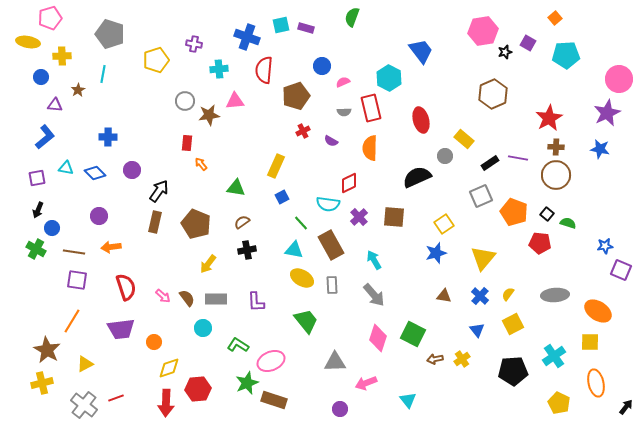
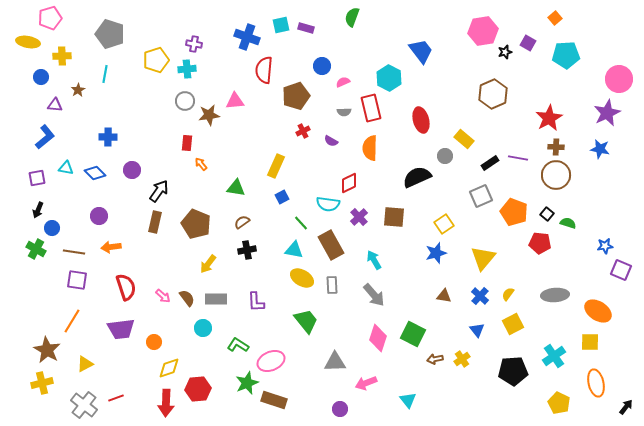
cyan cross at (219, 69): moved 32 px left
cyan line at (103, 74): moved 2 px right
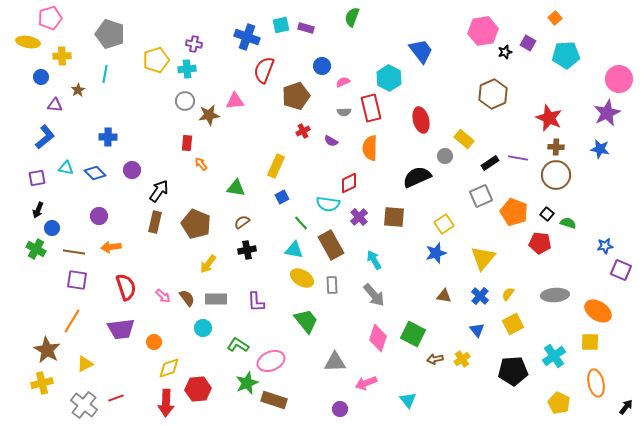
red semicircle at (264, 70): rotated 16 degrees clockwise
red star at (549, 118): rotated 20 degrees counterclockwise
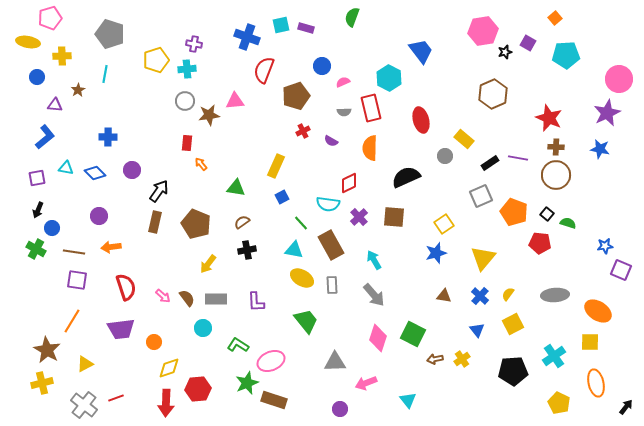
blue circle at (41, 77): moved 4 px left
black semicircle at (417, 177): moved 11 px left
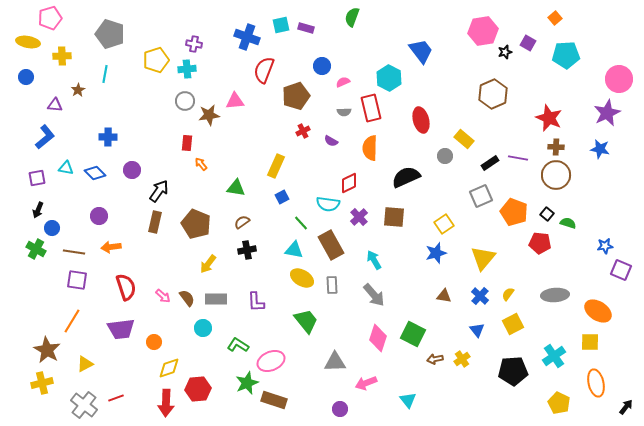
blue circle at (37, 77): moved 11 px left
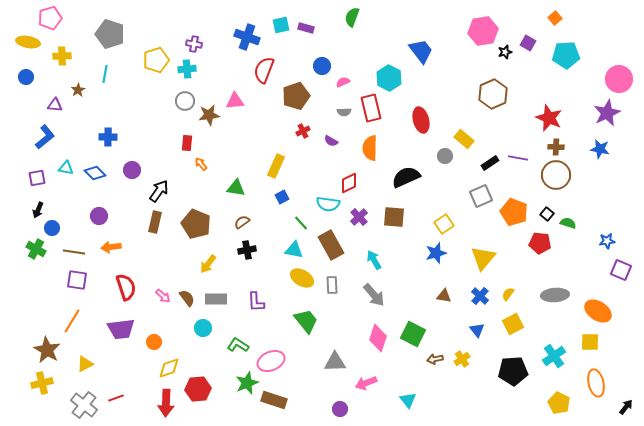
blue star at (605, 246): moved 2 px right, 5 px up
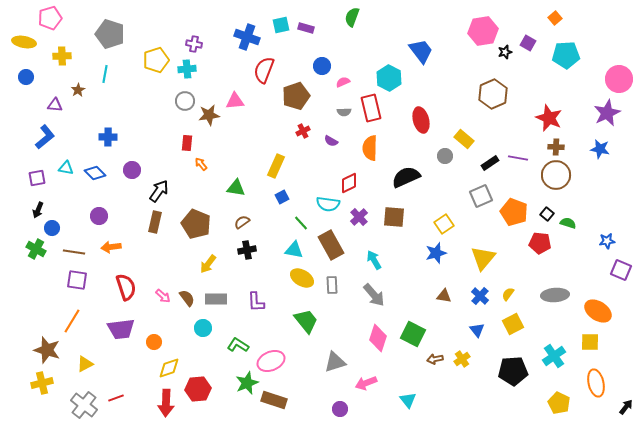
yellow ellipse at (28, 42): moved 4 px left
brown star at (47, 350): rotated 12 degrees counterclockwise
gray triangle at (335, 362): rotated 15 degrees counterclockwise
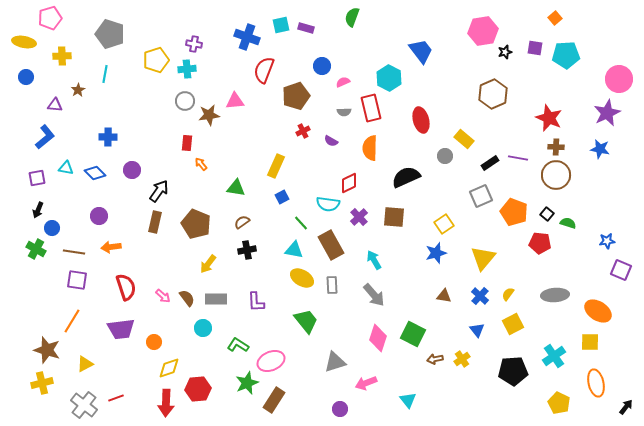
purple square at (528, 43): moved 7 px right, 5 px down; rotated 21 degrees counterclockwise
brown rectangle at (274, 400): rotated 75 degrees counterclockwise
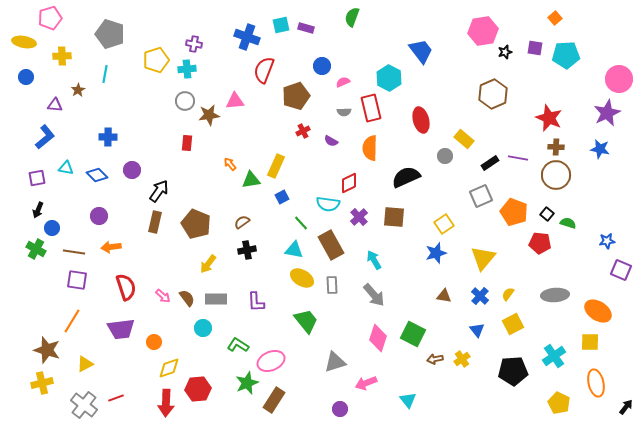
orange arrow at (201, 164): moved 29 px right
blue diamond at (95, 173): moved 2 px right, 2 px down
green triangle at (236, 188): moved 15 px right, 8 px up; rotated 18 degrees counterclockwise
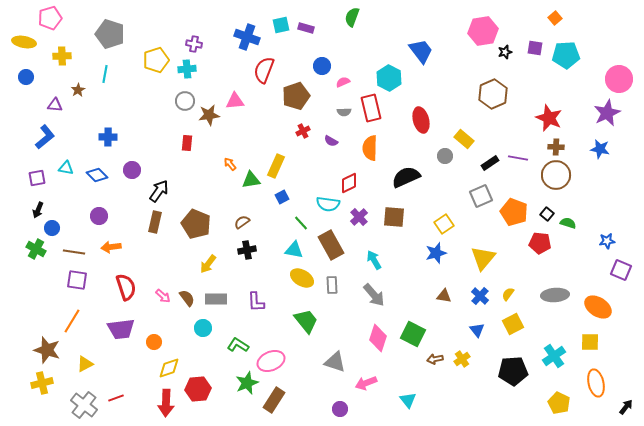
orange ellipse at (598, 311): moved 4 px up
gray triangle at (335, 362): rotated 35 degrees clockwise
